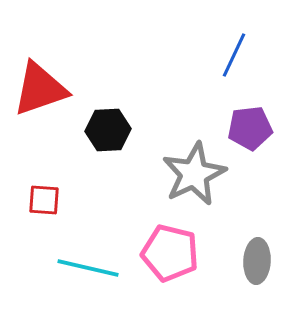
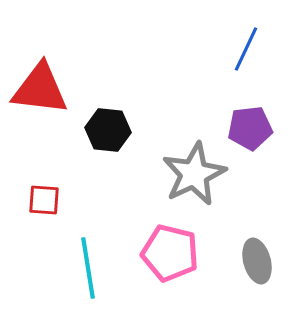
blue line: moved 12 px right, 6 px up
red triangle: rotated 26 degrees clockwise
black hexagon: rotated 9 degrees clockwise
gray ellipse: rotated 18 degrees counterclockwise
cyan line: rotated 68 degrees clockwise
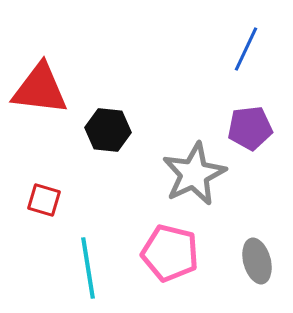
red square: rotated 12 degrees clockwise
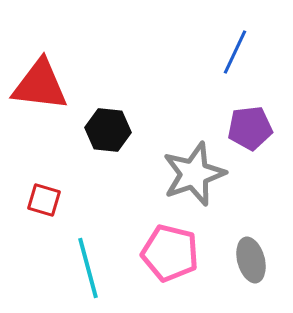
blue line: moved 11 px left, 3 px down
red triangle: moved 4 px up
gray star: rotated 6 degrees clockwise
gray ellipse: moved 6 px left, 1 px up
cyan line: rotated 6 degrees counterclockwise
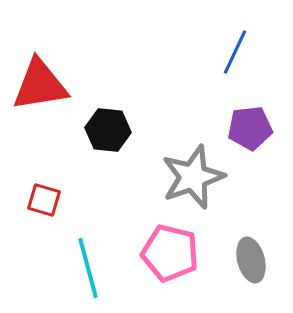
red triangle: rotated 16 degrees counterclockwise
gray star: moved 1 px left, 3 px down
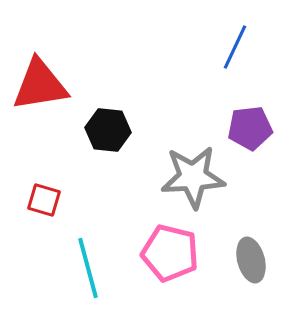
blue line: moved 5 px up
gray star: rotated 16 degrees clockwise
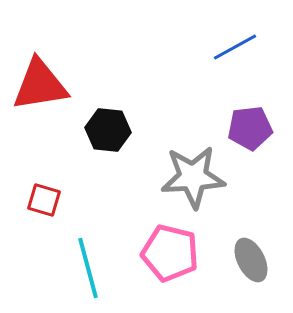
blue line: rotated 36 degrees clockwise
gray ellipse: rotated 12 degrees counterclockwise
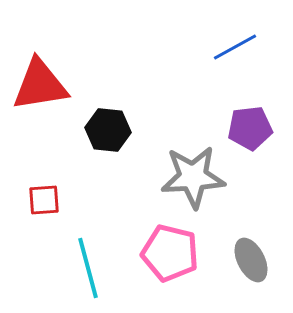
red square: rotated 20 degrees counterclockwise
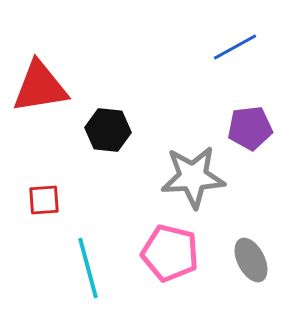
red triangle: moved 2 px down
